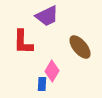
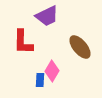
blue rectangle: moved 2 px left, 4 px up
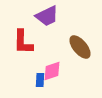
pink diamond: rotated 40 degrees clockwise
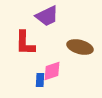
red L-shape: moved 2 px right, 1 px down
brown ellipse: rotated 35 degrees counterclockwise
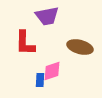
purple trapezoid: rotated 15 degrees clockwise
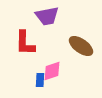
brown ellipse: moved 1 px right, 1 px up; rotated 20 degrees clockwise
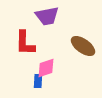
brown ellipse: moved 2 px right
pink diamond: moved 6 px left, 3 px up
blue rectangle: moved 2 px left, 1 px down
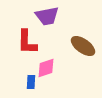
red L-shape: moved 2 px right, 1 px up
blue rectangle: moved 7 px left, 1 px down
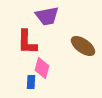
pink diamond: moved 4 px left; rotated 55 degrees counterclockwise
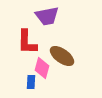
brown ellipse: moved 21 px left, 10 px down
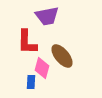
brown ellipse: rotated 15 degrees clockwise
